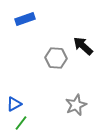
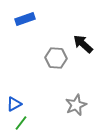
black arrow: moved 2 px up
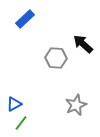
blue rectangle: rotated 24 degrees counterclockwise
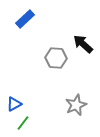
green line: moved 2 px right
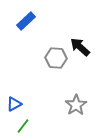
blue rectangle: moved 1 px right, 2 px down
black arrow: moved 3 px left, 3 px down
gray star: rotated 10 degrees counterclockwise
green line: moved 3 px down
